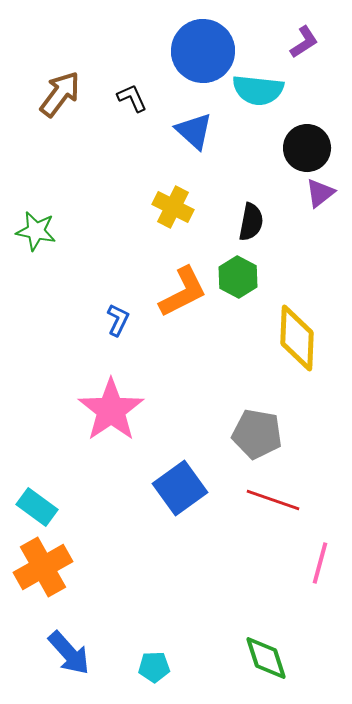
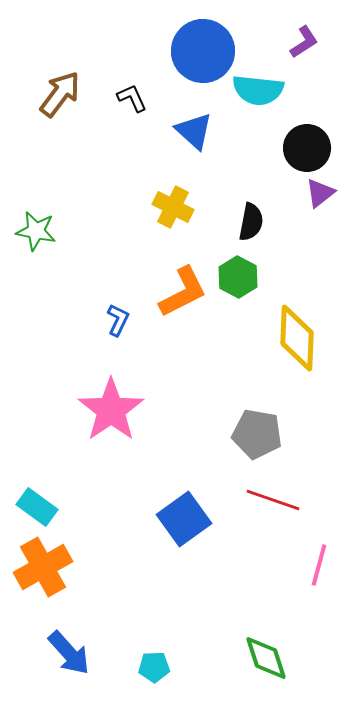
blue square: moved 4 px right, 31 px down
pink line: moved 1 px left, 2 px down
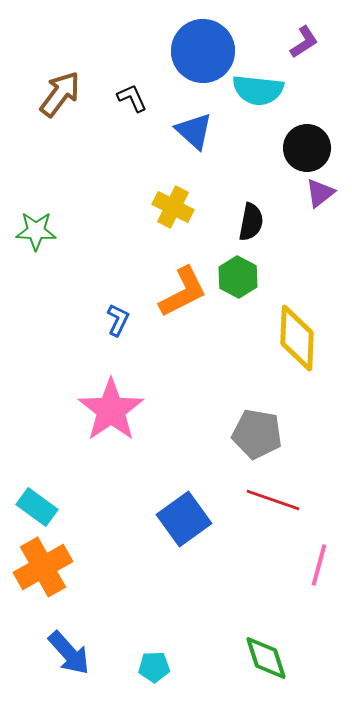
green star: rotated 9 degrees counterclockwise
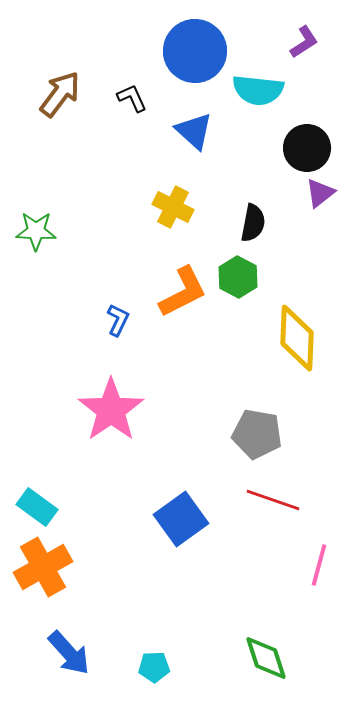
blue circle: moved 8 px left
black semicircle: moved 2 px right, 1 px down
blue square: moved 3 px left
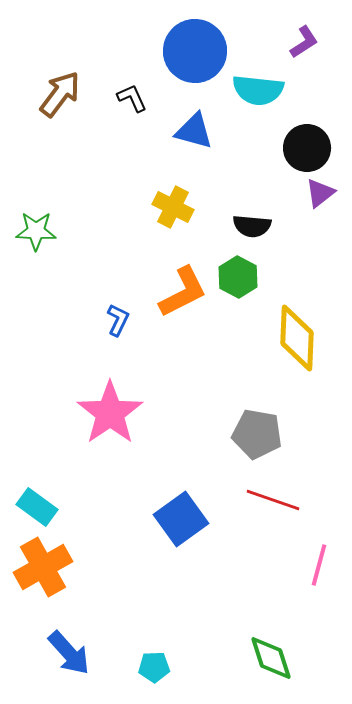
blue triangle: rotated 27 degrees counterclockwise
black semicircle: moved 1 px left, 3 px down; rotated 84 degrees clockwise
pink star: moved 1 px left, 3 px down
green diamond: moved 5 px right
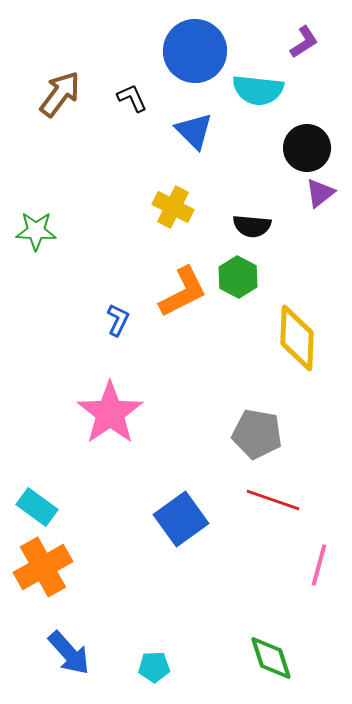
blue triangle: rotated 30 degrees clockwise
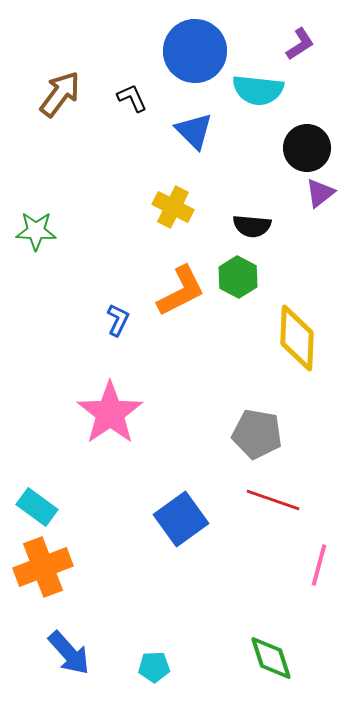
purple L-shape: moved 4 px left, 2 px down
orange L-shape: moved 2 px left, 1 px up
orange cross: rotated 8 degrees clockwise
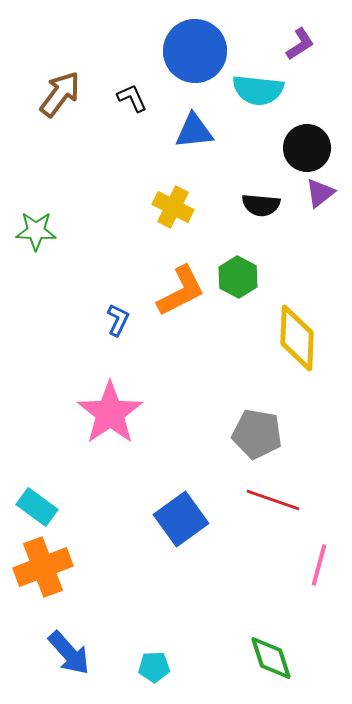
blue triangle: rotated 51 degrees counterclockwise
black semicircle: moved 9 px right, 21 px up
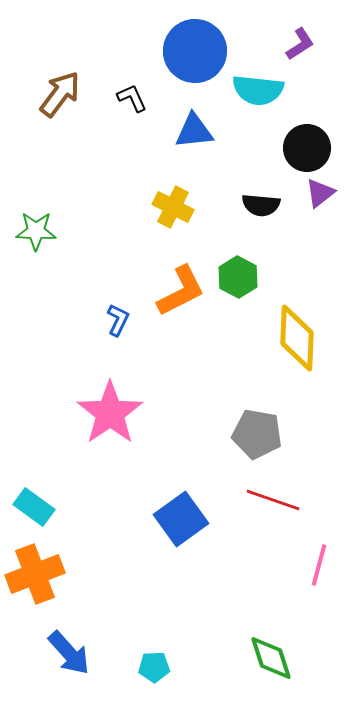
cyan rectangle: moved 3 px left
orange cross: moved 8 px left, 7 px down
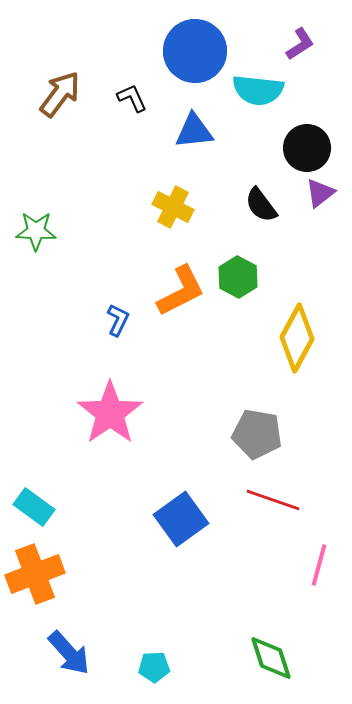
black semicircle: rotated 48 degrees clockwise
yellow diamond: rotated 26 degrees clockwise
